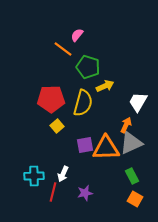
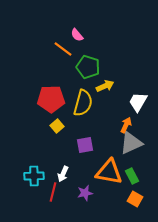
pink semicircle: rotated 80 degrees counterclockwise
orange triangle: moved 3 px right, 24 px down; rotated 12 degrees clockwise
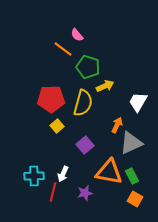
orange arrow: moved 9 px left
purple square: rotated 30 degrees counterclockwise
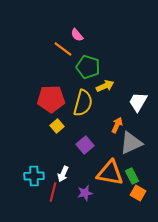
orange triangle: moved 1 px right, 1 px down
orange square: moved 3 px right, 6 px up
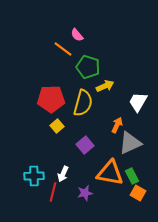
gray triangle: moved 1 px left
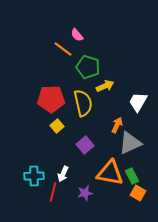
yellow semicircle: rotated 28 degrees counterclockwise
